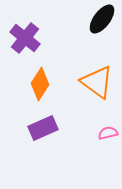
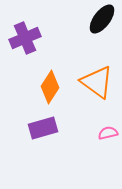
purple cross: rotated 28 degrees clockwise
orange diamond: moved 10 px right, 3 px down
purple rectangle: rotated 8 degrees clockwise
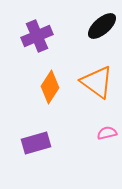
black ellipse: moved 7 px down; rotated 12 degrees clockwise
purple cross: moved 12 px right, 2 px up
purple rectangle: moved 7 px left, 15 px down
pink semicircle: moved 1 px left
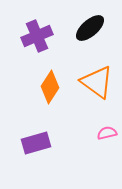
black ellipse: moved 12 px left, 2 px down
